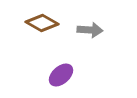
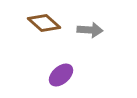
brown diamond: moved 2 px right; rotated 12 degrees clockwise
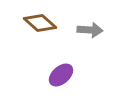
brown diamond: moved 4 px left
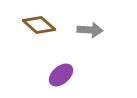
brown diamond: moved 1 px left, 2 px down
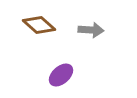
gray arrow: moved 1 px right
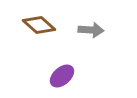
purple ellipse: moved 1 px right, 1 px down
